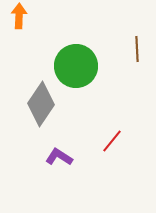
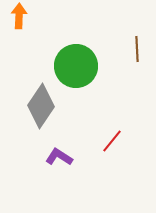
gray diamond: moved 2 px down
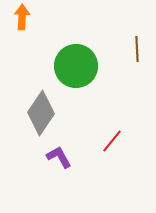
orange arrow: moved 3 px right, 1 px down
gray diamond: moved 7 px down
purple L-shape: rotated 28 degrees clockwise
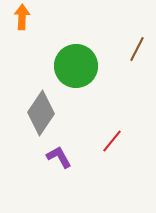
brown line: rotated 30 degrees clockwise
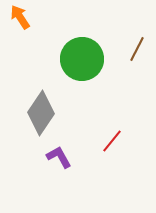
orange arrow: moved 2 px left; rotated 35 degrees counterclockwise
green circle: moved 6 px right, 7 px up
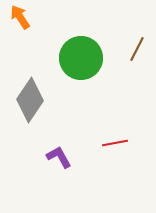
green circle: moved 1 px left, 1 px up
gray diamond: moved 11 px left, 13 px up
red line: moved 3 px right, 2 px down; rotated 40 degrees clockwise
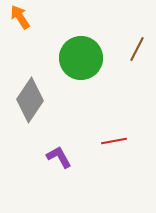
red line: moved 1 px left, 2 px up
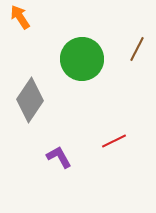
green circle: moved 1 px right, 1 px down
red line: rotated 15 degrees counterclockwise
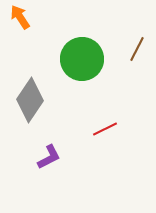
red line: moved 9 px left, 12 px up
purple L-shape: moved 10 px left; rotated 92 degrees clockwise
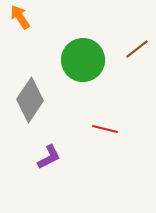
brown line: rotated 25 degrees clockwise
green circle: moved 1 px right, 1 px down
red line: rotated 40 degrees clockwise
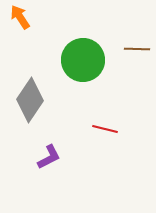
brown line: rotated 40 degrees clockwise
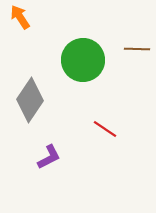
red line: rotated 20 degrees clockwise
